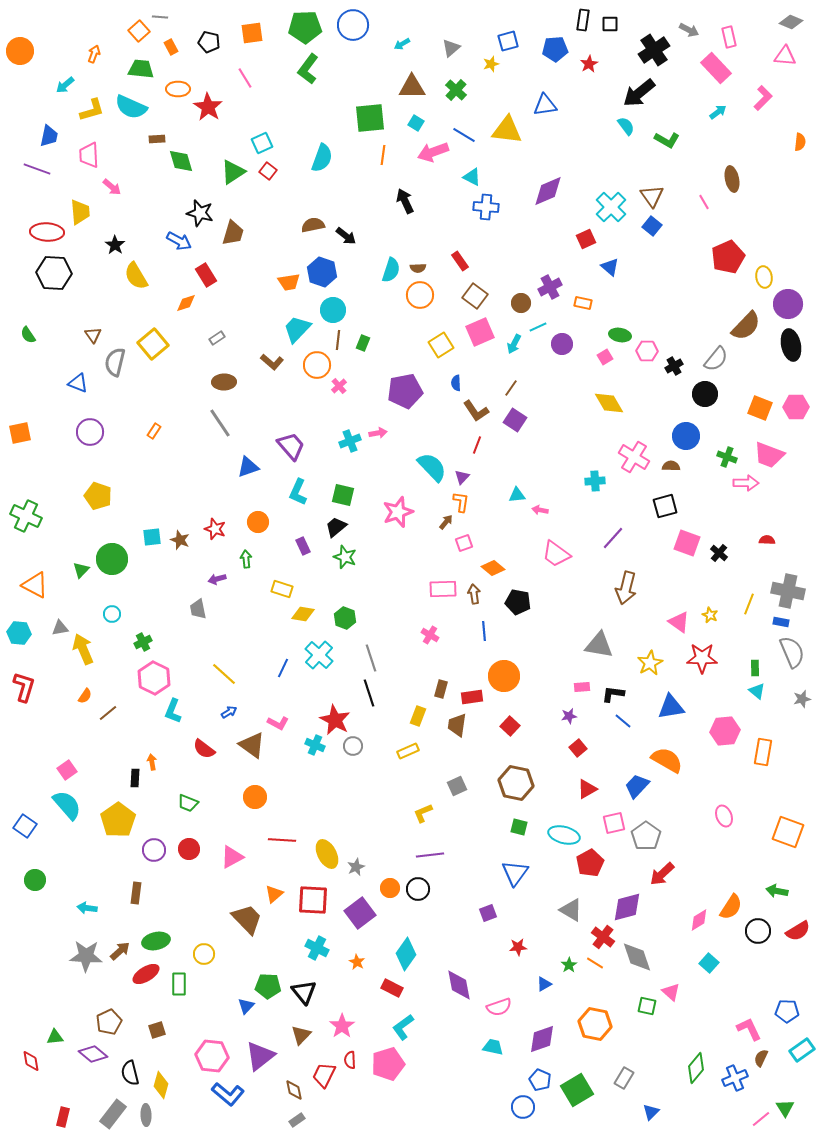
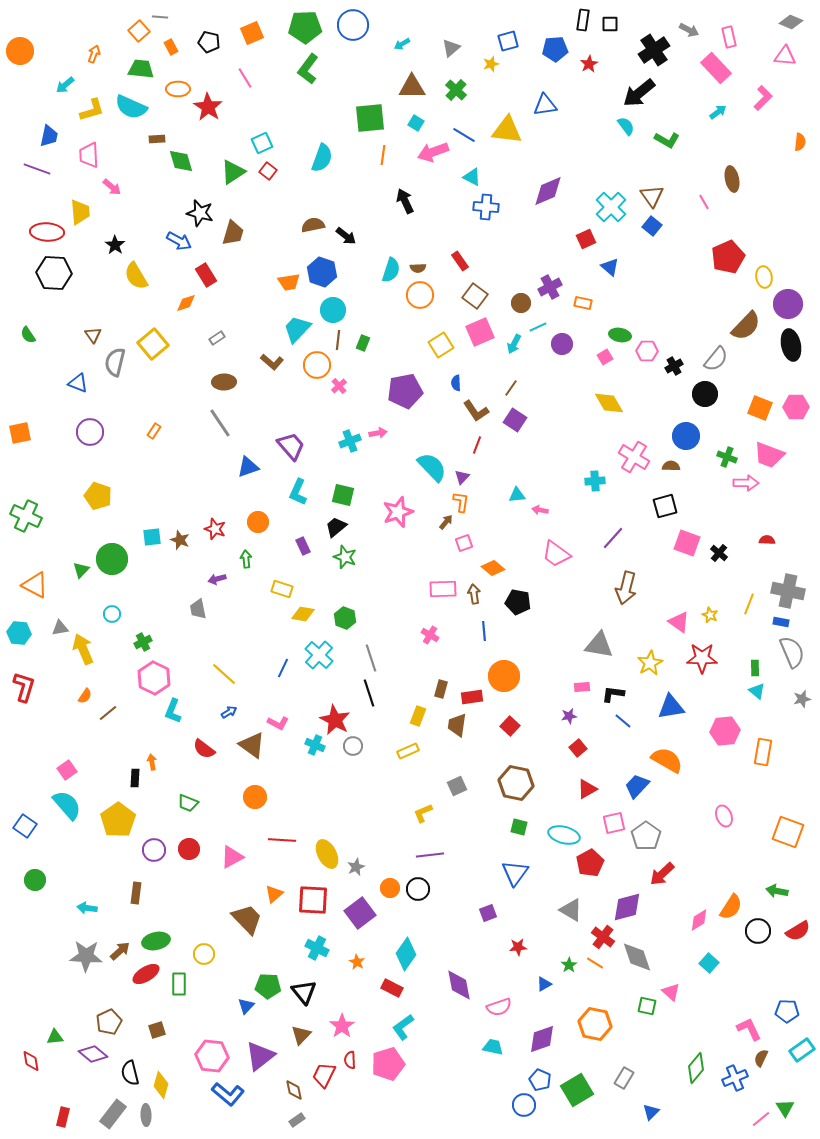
orange square at (252, 33): rotated 15 degrees counterclockwise
blue circle at (523, 1107): moved 1 px right, 2 px up
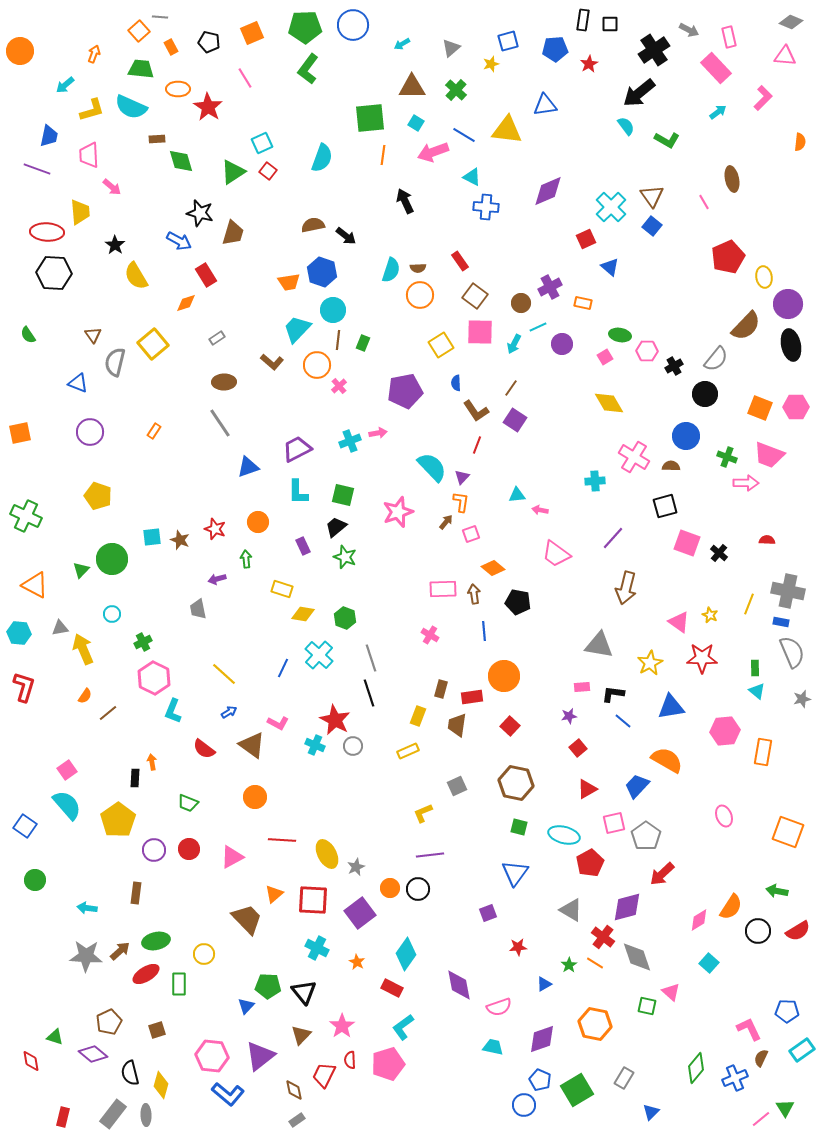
pink square at (480, 332): rotated 24 degrees clockwise
purple trapezoid at (291, 446): moved 6 px right, 3 px down; rotated 76 degrees counterclockwise
cyan L-shape at (298, 492): rotated 24 degrees counterclockwise
pink square at (464, 543): moved 7 px right, 9 px up
green triangle at (55, 1037): rotated 24 degrees clockwise
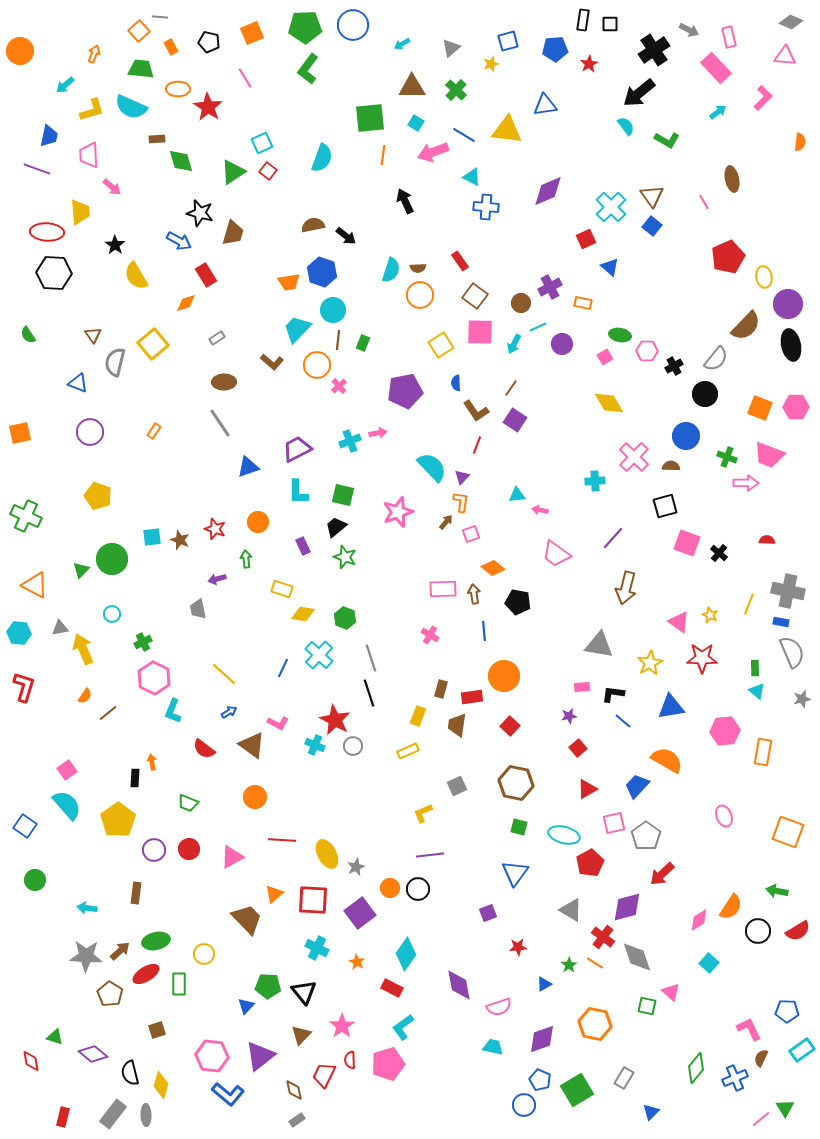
pink cross at (634, 457): rotated 12 degrees clockwise
brown pentagon at (109, 1022): moved 1 px right, 28 px up; rotated 15 degrees counterclockwise
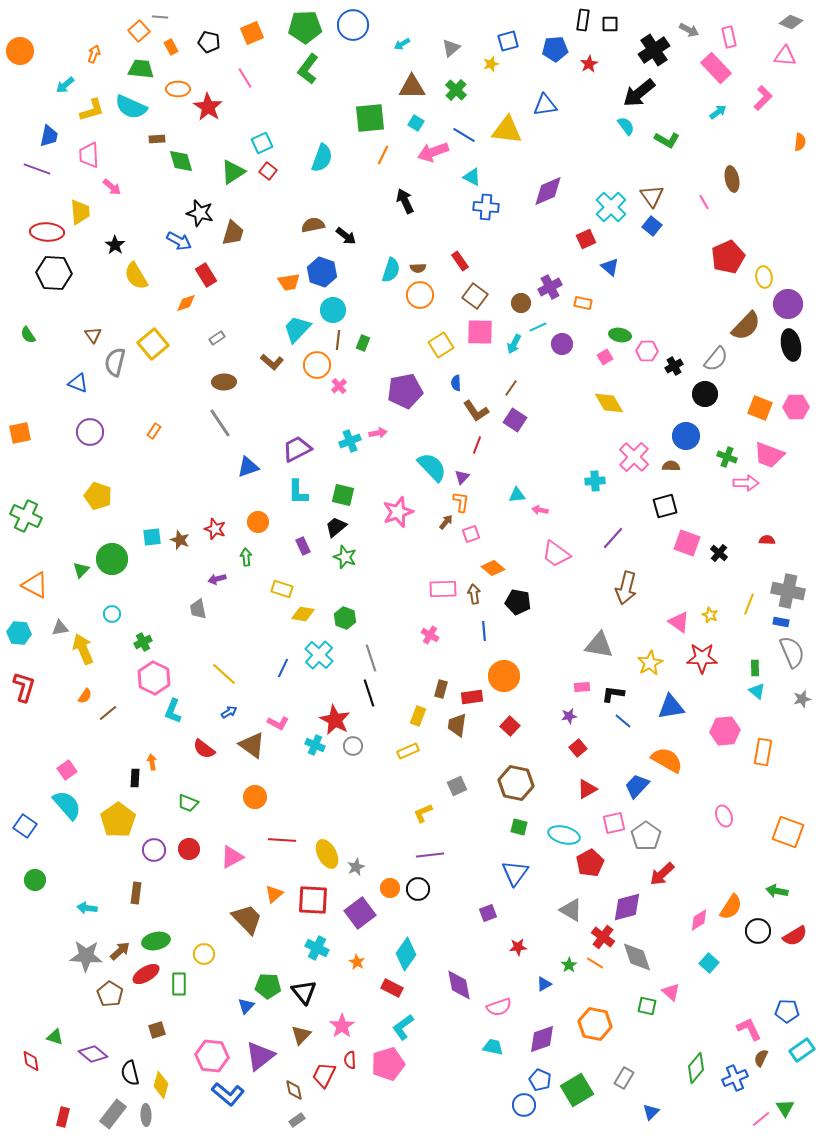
orange line at (383, 155): rotated 18 degrees clockwise
green arrow at (246, 559): moved 2 px up
red semicircle at (798, 931): moved 3 px left, 5 px down
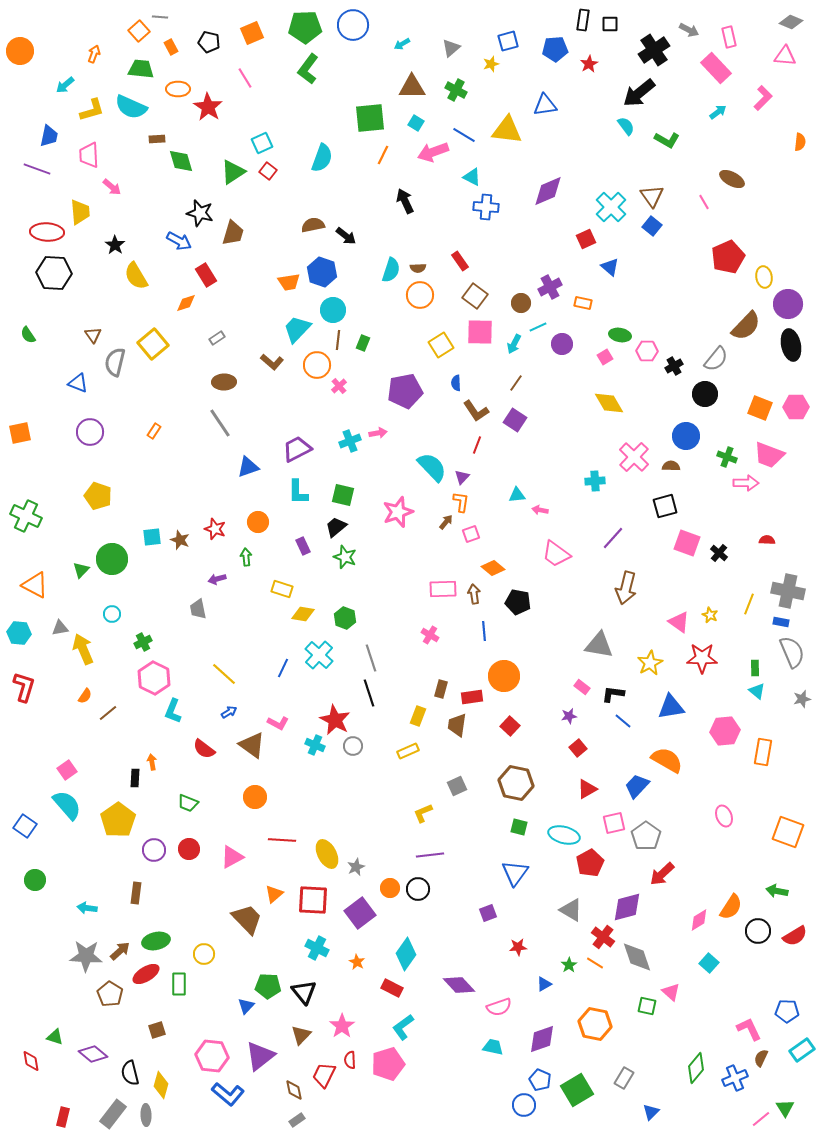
green cross at (456, 90): rotated 15 degrees counterclockwise
brown ellipse at (732, 179): rotated 50 degrees counterclockwise
brown line at (511, 388): moved 5 px right, 5 px up
pink rectangle at (582, 687): rotated 42 degrees clockwise
purple diamond at (459, 985): rotated 32 degrees counterclockwise
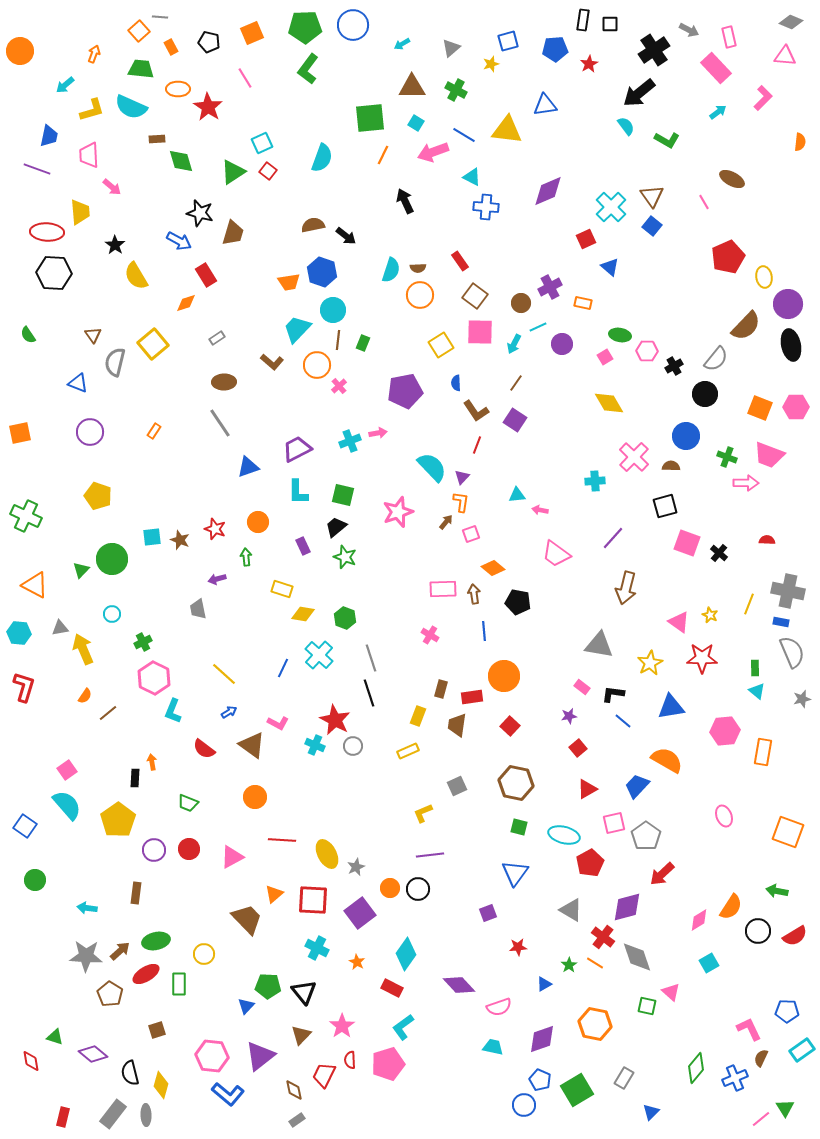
cyan square at (709, 963): rotated 18 degrees clockwise
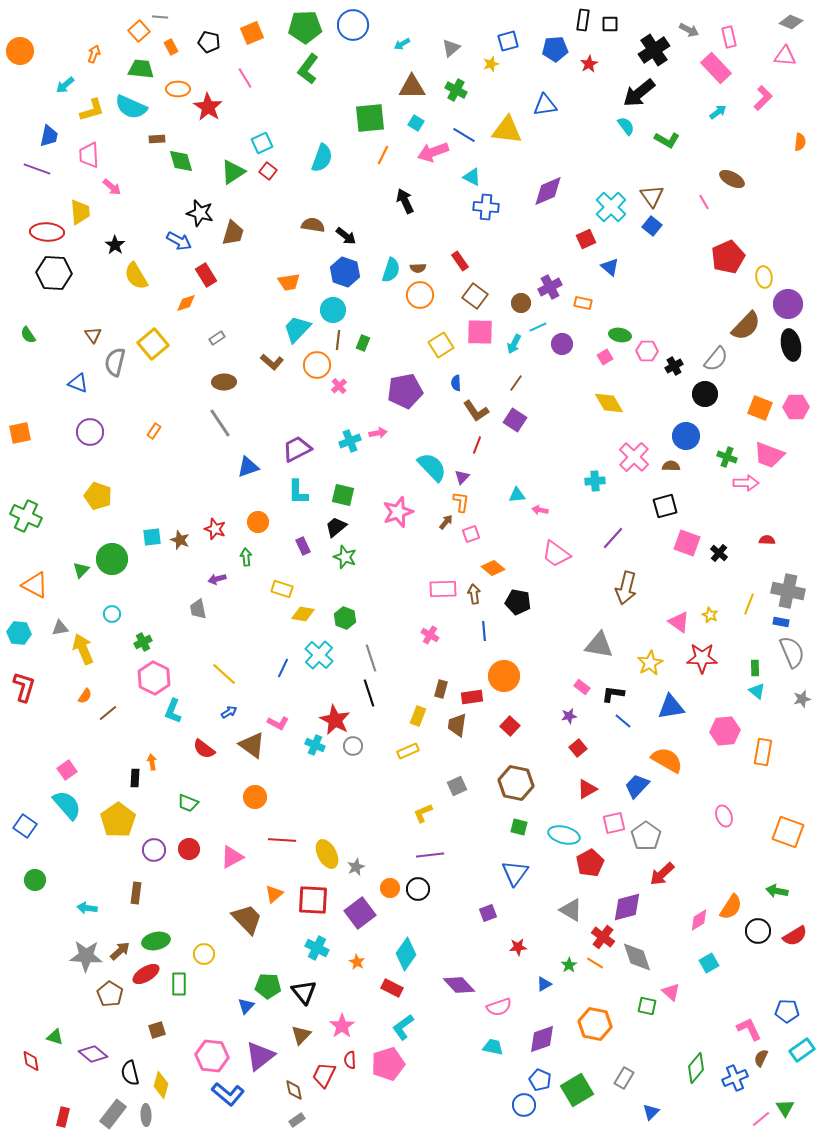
brown semicircle at (313, 225): rotated 20 degrees clockwise
blue hexagon at (322, 272): moved 23 px right
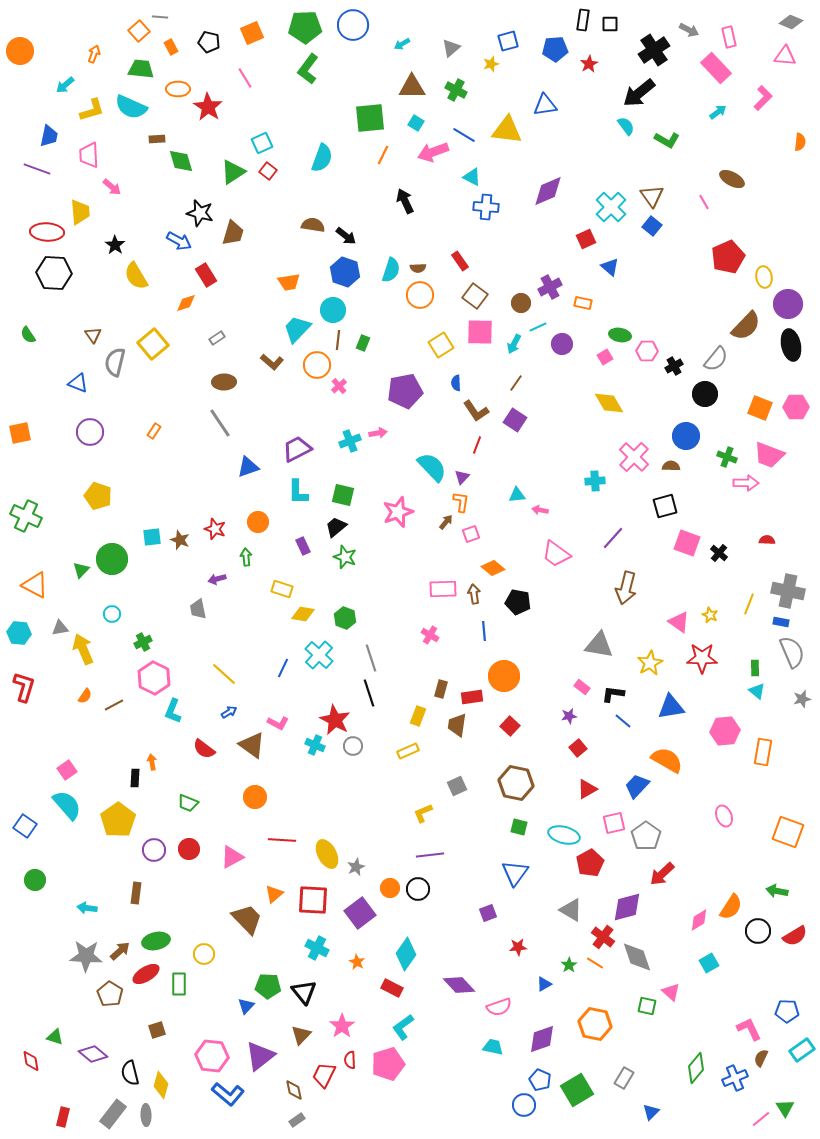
brown line at (108, 713): moved 6 px right, 8 px up; rotated 12 degrees clockwise
